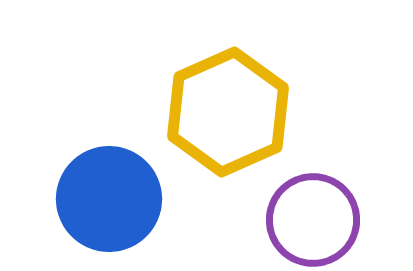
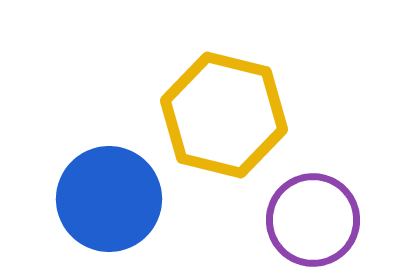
yellow hexagon: moved 4 px left, 3 px down; rotated 22 degrees counterclockwise
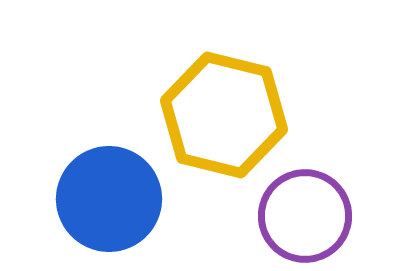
purple circle: moved 8 px left, 4 px up
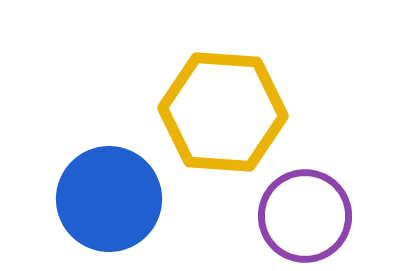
yellow hexagon: moved 1 px left, 3 px up; rotated 10 degrees counterclockwise
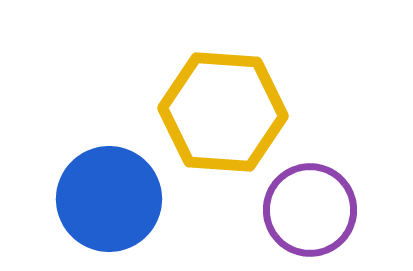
purple circle: moved 5 px right, 6 px up
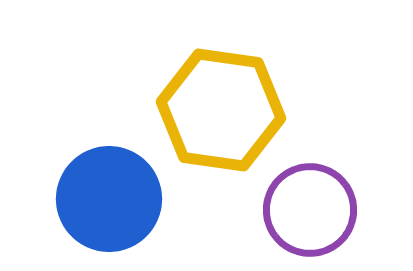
yellow hexagon: moved 2 px left, 2 px up; rotated 4 degrees clockwise
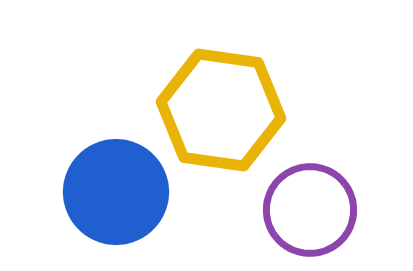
blue circle: moved 7 px right, 7 px up
